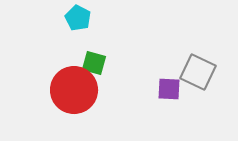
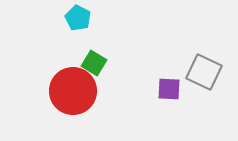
green square: rotated 15 degrees clockwise
gray square: moved 6 px right
red circle: moved 1 px left, 1 px down
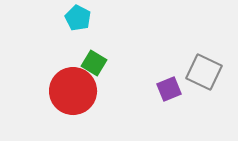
purple square: rotated 25 degrees counterclockwise
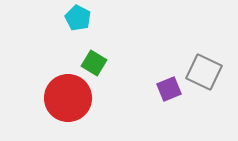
red circle: moved 5 px left, 7 px down
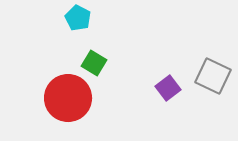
gray square: moved 9 px right, 4 px down
purple square: moved 1 px left, 1 px up; rotated 15 degrees counterclockwise
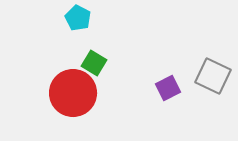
purple square: rotated 10 degrees clockwise
red circle: moved 5 px right, 5 px up
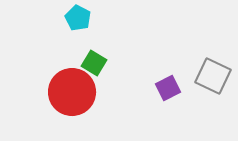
red circle: moved 1 px left, 1 px up
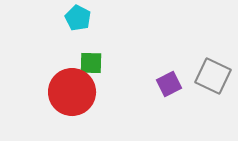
green square: moved 3 px left; rotated 30 degrees counterclockwise
purple square: moved 1 px right, 4 px up
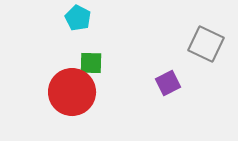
gray square: moved 7 px left, 32 px up
purple square: moved 1 px left, 1 px up
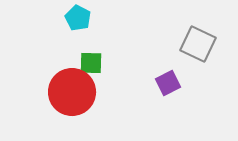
gray square: moved 8 px left
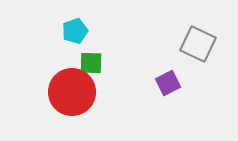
cyan pentagon: moved 3 px left, 13 px down; rotated 25 degrees clockwise
